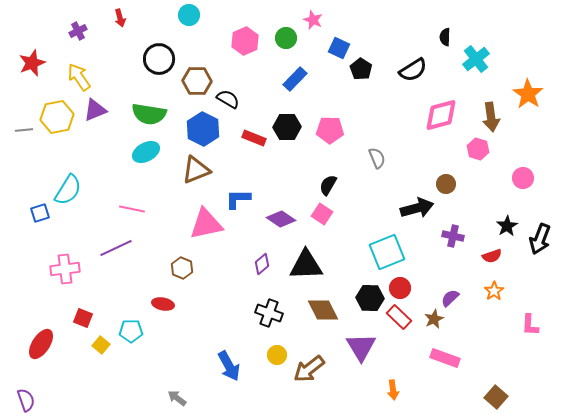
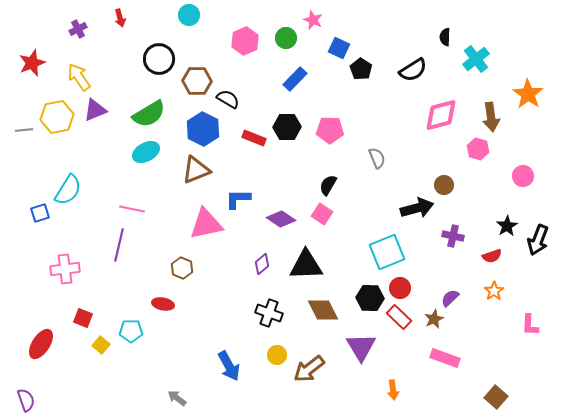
purple cross at (78, 31): moved 2 px up
green semicircle at (149, 114): rotated 40 degrees counterclockwise
pink circle at (523, 178): moved 2 px up
brown circle at (446, 184): moved 2 px left, 1 px down
black arrow at (540, 239): moved 2 px left, 1 px down
purple line at (116, 248): moved 3 px right, 3 px up; rotated 52 degrees counterclockwise
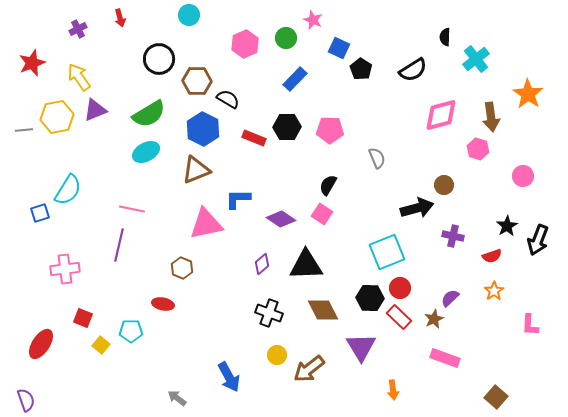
pink hexagon at (245, 41): moved 3 px down
blue arrow at (229, 366): moved 11 px down
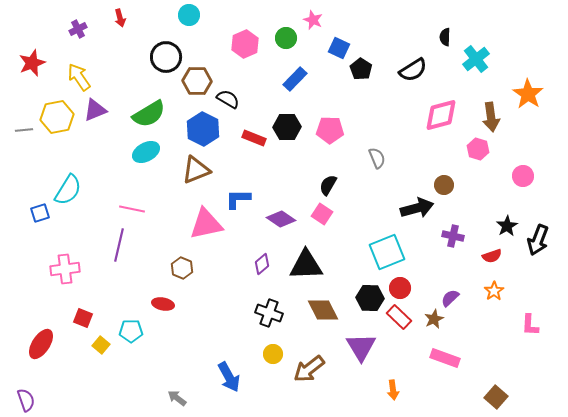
black circle at (159, 59): moved 7 px right, 2 px up
yellow circle at (277, 355): moved 4 px left, 1 px up
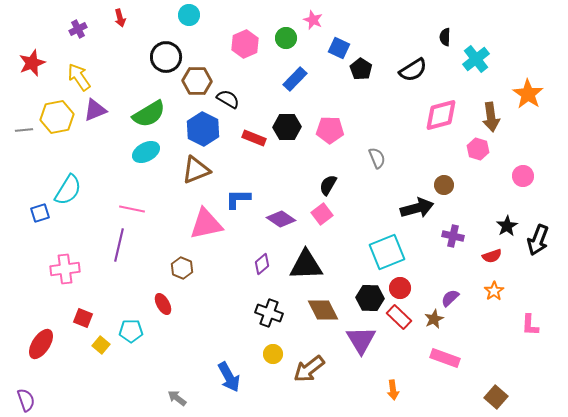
pink square at (322, 214): rotated 20 degrees clockwise
red ellipse at (163, 304): rotated 50 degrees clockwise
purple triangle at (361, 347): moved 7 px up
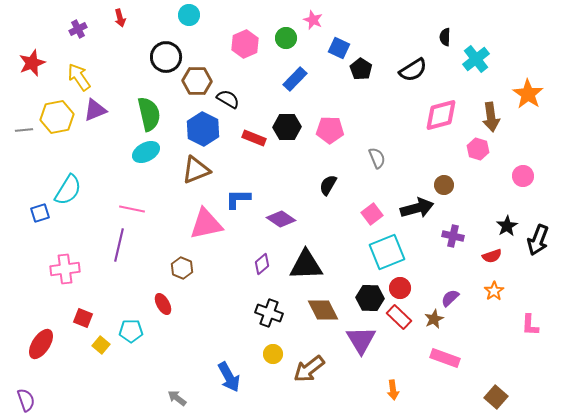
green semicircle at (149, 114): rotated 72 degrees counterclockwise
pink square at (322, 214): moved 50 px right
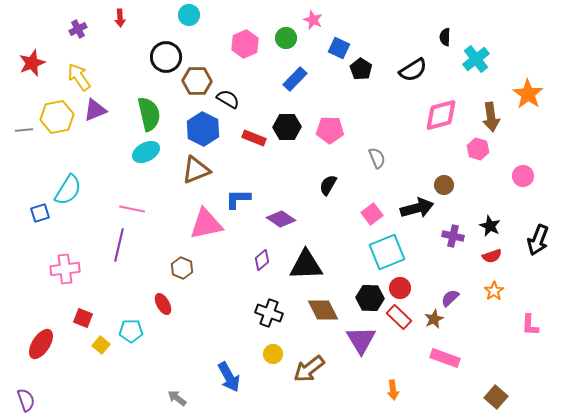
red arrow at (120, 18): rotated 12 degrees clockwise
black star at (507, 226): moved 17 px left; rotated 15 degrees counterclockwise
purple diamond at (262, 264): moved 4 px up
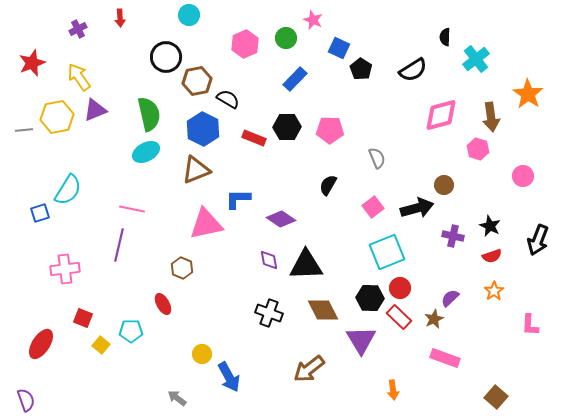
brown hexagon at (197, 81): rotated 12 degrees counterclockwise
pink square at (372, 214): moved 1 px right, 7 px up
purple diamond at (262, 260): moved 7 px right; rotated 60 degrees counterclockwise
yellow circle at (273, 354): moved 71 px left
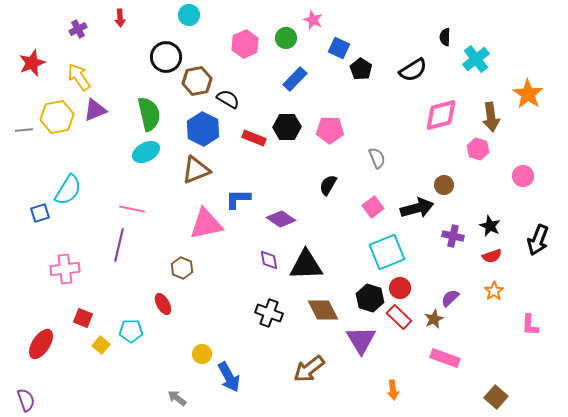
black hexagon at (370, 298): rotated 16 degrees clockwise
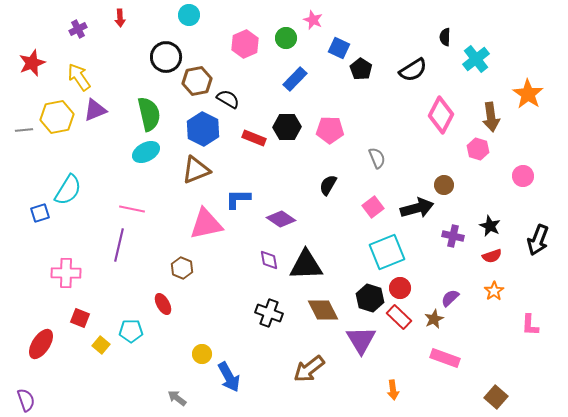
pink diamond at (441, 115): rotated 48 degrees counterclockwise
pink cross at (65, 269): moved 1 px right, 4 px down; rotated 8 degrees clockwise
red square at (83, 318): moved 3 px left
